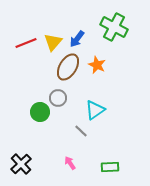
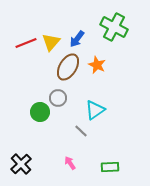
yellow triangle: moved 2 px left
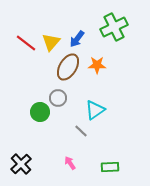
green cross: rotated 36 degrees clockwise
red line: rotated 60 degrees clockwise
orange star: rotated 24 degrees counterclockwise
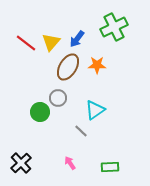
black cross: moved 1 px up
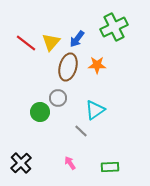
brown ellipse: rotated 16 degrees counterclockwise
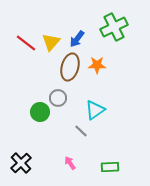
brown ellipse: moved 2 px right
